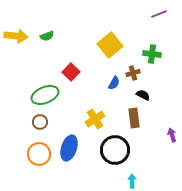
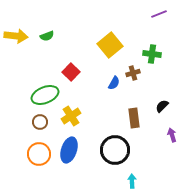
black semicircle: moved 19 px right, 11 px down; rotated 72 degrees counterclockwise
yellow cross: moved 24 px left, 3 px up
blue ellipse: moved 2 px down
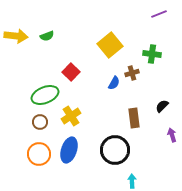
brown cross: moved 1 px left
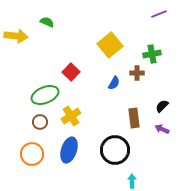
green semicircle: moved 14 px up; rotated 136 degrees counterclockwise
green cross: rotated 18 degrees counterclockwise
brown cross: moved 5 px right; rotated 16 degrees clockwise
purple arrow: moved 10 px left, 6 px up; rotated 48 degrees counterclockwise
orange circle: moved 7 px left
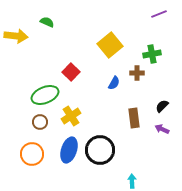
black circle: moved 15 px left
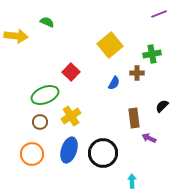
purple arrow: moved 13 px left, 9 px down
black circle: moved 3 px right, 3 px down
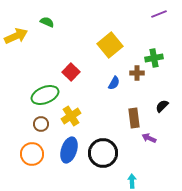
yellow arrow: rotated 30 degrees counterclockwise
green cross: moved 2 px right, 4 px down
brown circle: moved 1 px right, 2 px down
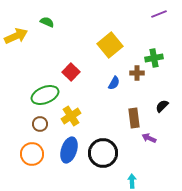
brown circle: moved 1 px left
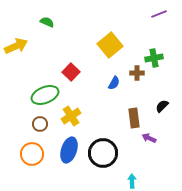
yellow arrow: moved 10 px down
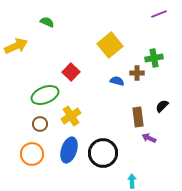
blue semicircle: moved 3 px right, 2 px up; rotated 104 degrees counterclockwise
brown rectangle: moved 4 px right, 1 px up
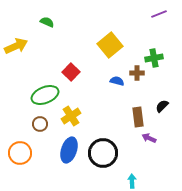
orange circle: moved 12 px left, 1 px up
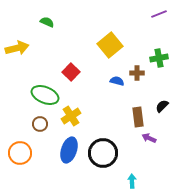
yellow arrow: moved 1 px right, 2 px down; rotated 10 degrees clockwise
green cross: moved 5 px right
green ellipse: rotated 44 degrees clockwise
